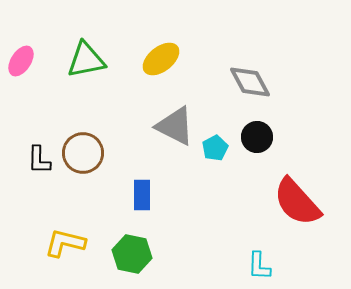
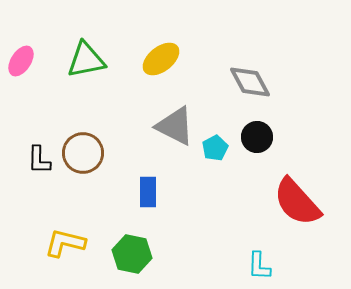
blue rectangle: moved 6 px right, 3 px up
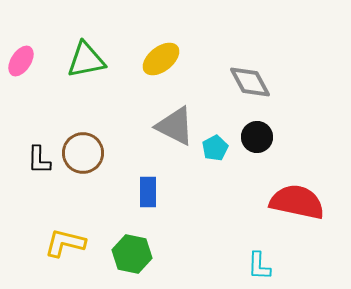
red semicircle: rotated 144 degrees clockwise
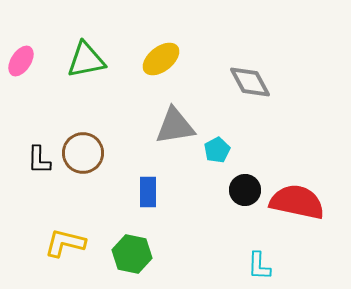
gray triangle: rotated 36 degrees counterclockwise
black circle: moved 12 px left, 53 px down
cyan pentagon: moved 2 px right, 2 px down
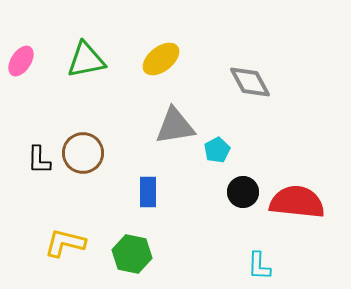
black circle: moved 2 px left, 2 px down
red semicircle: rotated 6 degrees counterclockwise
